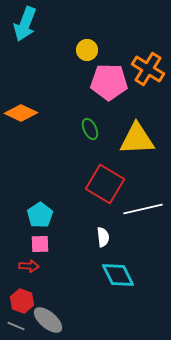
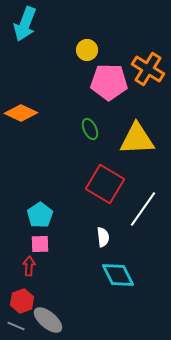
white line: rotated 42 degrees counterclockwise
red arrow: rotated 90 degrees counterclockwise
red hexagon: rotated 20 degrees clockwise
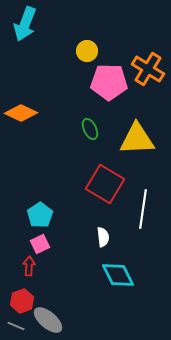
yellow circle: moved 1 px down
white line: rotated 27 degrees counterclockwise
pink square: rotated 24 degrees counterclockwise
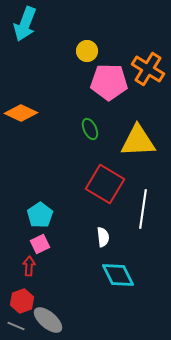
yellow triangle: moved 1 px right, 2 px down
